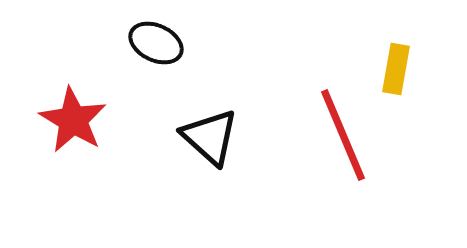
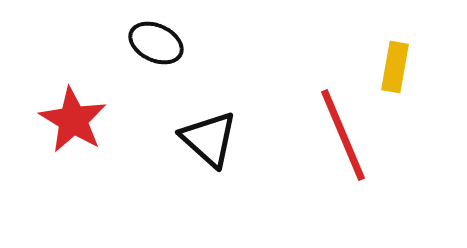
yellow rectangle: moved 1 px left, 2 px up
black triangle: moved 1 px left, 2 px down
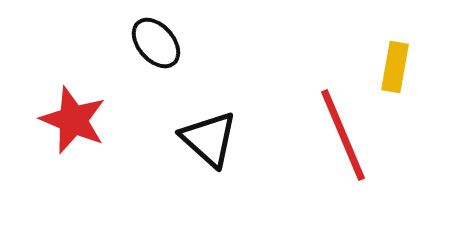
black ellipse: rotated 24 degrees clockwise
red star: rotated 8 degrees counterclockwise
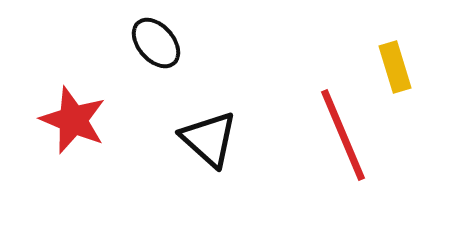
yellow rectangle: rotated 27 degrees counterclockwise
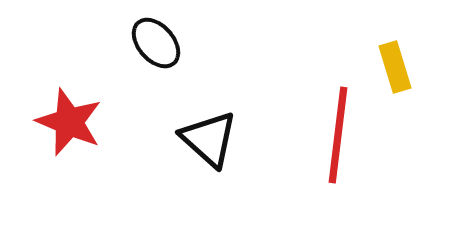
red star: moved 4 px left, 2 px down
red line: moved 5 px left; rotated 30 degrees clockwise
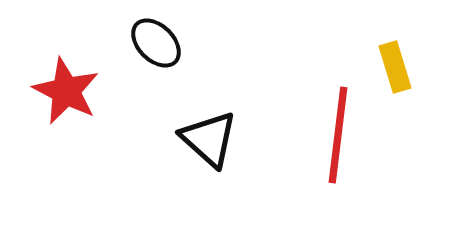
black ellipse: rotated 4 degrees counterclockwise
red star: moved 3 px left, 31 px up; rotated 4 degrees clockwise
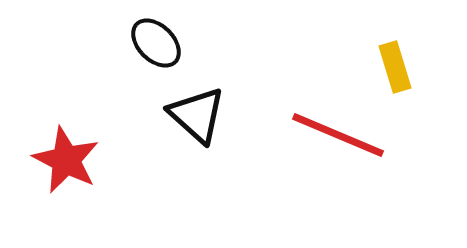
red star: moved 69 px down
red line: rotated 74 degrees counterclockwise
black triangle: moved 12 px left, 24 px up
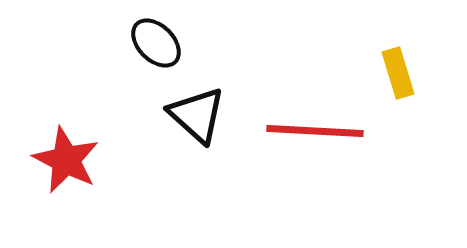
yellow rectangle: moved 3 px right, 6 px down
red line: moved 23 px left, 4 px up; rotated 20 degrees counterclockwise
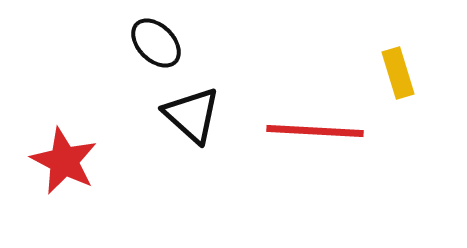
black triangle: moved 5 px left
red star: moved 2 px left, 1 px down
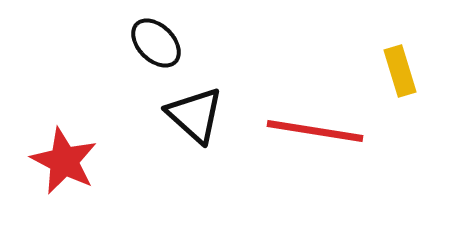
yellow rectangle: moved 2 px right, 2 px up
black triangle: moved 3 px right
red line: rotated 6 degrees clockwise
